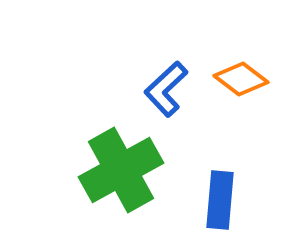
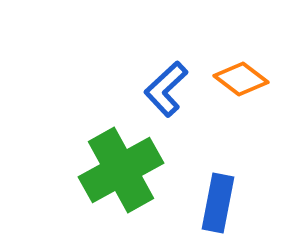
blue rectangle: moved 2 px left, 3 px down; rotated 6 degrees clockwise
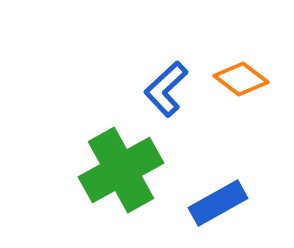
blue rectangle: rotated 50 degrees clockwise
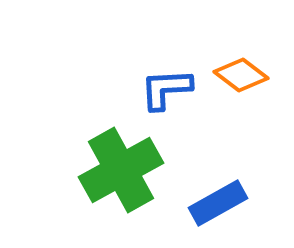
orange diamond: moved 4 px up
blue L-shape: rotated 40 degrees clockwise
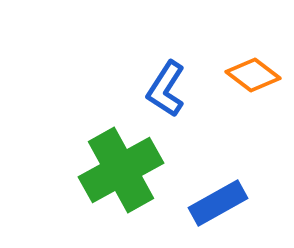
orange diamond: moved 12 px right
blue L-shape: rotated 54 degrees counterclockwise
